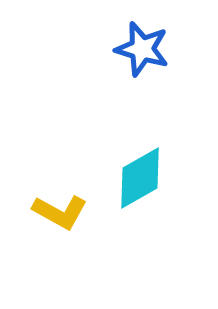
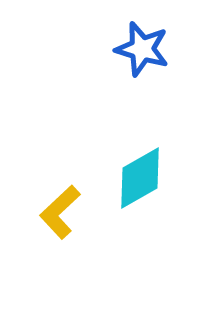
yellow L-shape: rotated 108 degrees clockwise
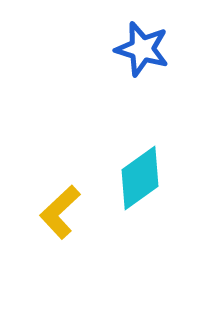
cyan diamond: rotated 6 degrees counterclockwise
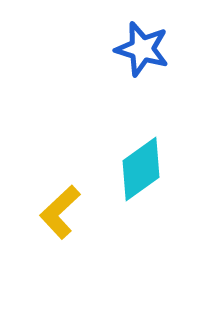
cyan diamond: moved 1 px right, 9 px up
